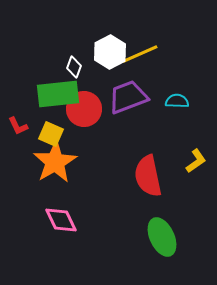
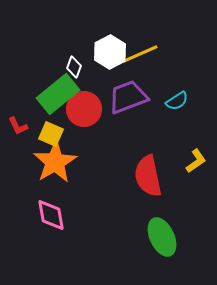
green rectangle: rotated 33 degrees counterclockwise
cyan semicircle: rotated 145 degrees clockwise
pink diamond: moved 10 px left, 5 px up; rotated 16 degrees clockwise
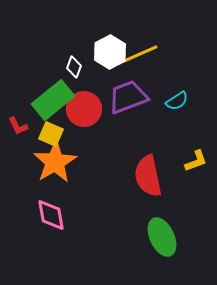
green rectangle: moved 5 px left, 6 px down
yellow L-shape: rotated 15 degrees clockwise
